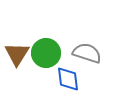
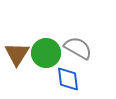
gray semicircle: moved 9 px left, 5 px up; rotated 12 degrees clockwise
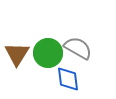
green circle: moved 2 px right
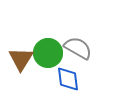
brown triangle: moved 4 px right, 5 px down
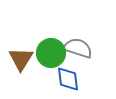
gray semicircle: rotated 12 degrees counterclockwise
green circle: moved 3 px right
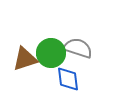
brown triangle: moved 4 px right; rotated 40 degrees clockwise
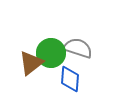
brown triangle: moved 6 px right, 4 px down; rotated 20 degrees counterclockwise
blue diamond: moved 2 px right; rotated 12 degrees clockwise
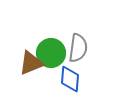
gray semicircle: rotated 80 degrees clockwise
brown triangle: rotated 16 degrees clockwise
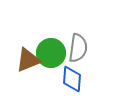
brown triangle: moved 3 px left, 3 px up
blue diamond: moved 2 px right
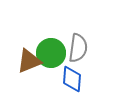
brown triangle: moved 1 px right, 1 px down
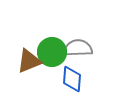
gray semicircle: rotated 100 degrees counterclockwise
green circle: moved 1 px right, 1 px up
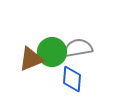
gray semicircle: rotated 8 degrees counterclockwise
brown triangle: moved 2 px right, 2 px up
